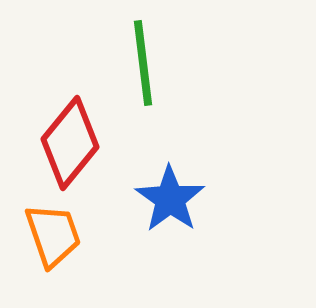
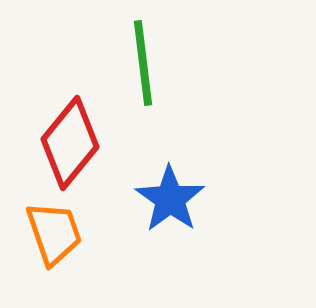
orange trapezoid: moved 1 px right, 2 px up
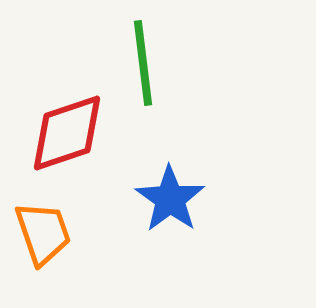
red diamond: moved 3 px left, 10 px up; rotated 32 degrees clockwise
orange trapezoid: moved 11 px left
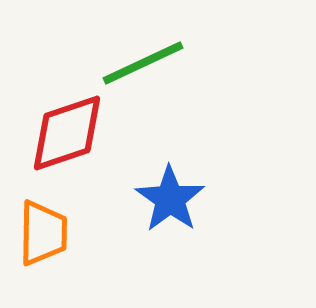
green line: rotated 72 degrees clockwise
orange trapezoid: rotated 20 degrees clockwise
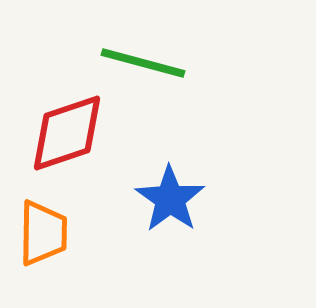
green line: rotated 40 degrees clockwise
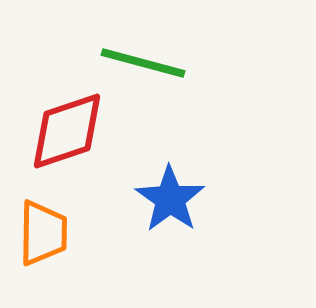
red diamond: moved 2 px up
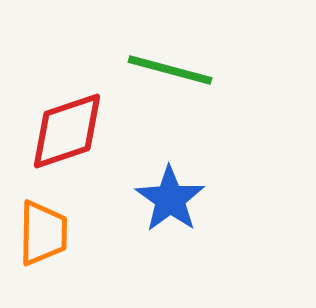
green line: moved 27 px right, 7 px down
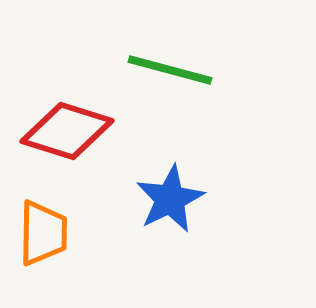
red diamond: rotated 36 degrees clockwise
blue star: rotated 10 degrees clockwise
